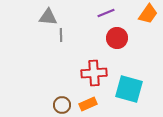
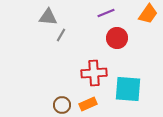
gray line: rotated 32 degrees clockwise
cyan square: moved 1 px left; rotated 12 degrees counterclockwise
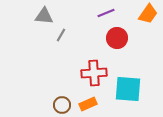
gray triangle: moved 4 px left, 1 px up
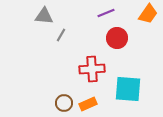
red cross: moved 2 px left, 4 px up
brown circle: moved 2 px right, 2 px up
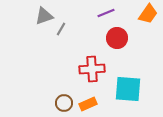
gray triangle: rotated 24 degrees counterclockwise
gray line: moved 6 px up
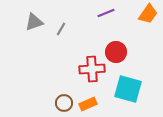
gray triangle: moved 10 px left, 6 px down
red circle: moved 1 px left, 14 px down
cyan square: rotated 12 degrees clockwise
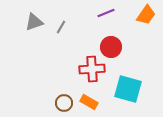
orange trapezoid: moved 2 px left, 1 px down
gray line: moved 2 px up
red circle: moved 5 px left, 5 px up
orange rectangle: moved 1 px right, 2 px up; rotated 54 degrees clockwise
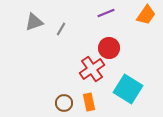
gray line: moved 2 px down
red circle: moved 2 px left, 1 px down
red cross: rotated 30 degrees counterclockwise
cyan square: rotated 16 degrees clockwise
orange rectangle: rotated 48 degrees clockwise
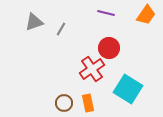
purple line: rotated 36 degrees clockwise
orange rectangle: moved 1 px left, 1 px down
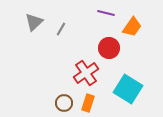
orange trapezoid: moved 14 px left, 12 px down
gray triangle: rotated 24 degrees counterclockwise
red cross: moved 6 px left, 4 px down
orange rectangle: rotated 30 degrees clockwise
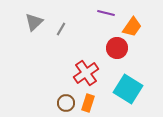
red circle: moved 8 px right
brown circle: moved 2 px right
